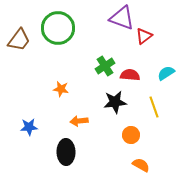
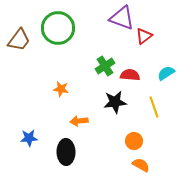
blue star: moved 11 px down
orange circle: moved 3 px right, 6 px down
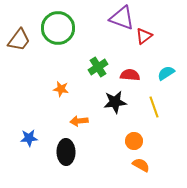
green cross: moved 7 px left, 1 px down
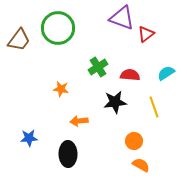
red triangle: moved 2 px right, 2 px up
black ellipse: moved 2 px right, 2 px down
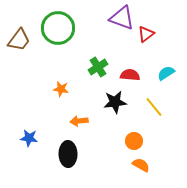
yellow line: rotated 20 degrees counterclockwise
blue star: rotated 12 degrees clockwise
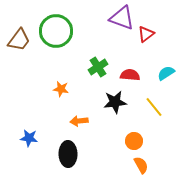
green circle: moved 2 px left, 3 px down
orange semicircle: rotated 30 degrees clockwise
